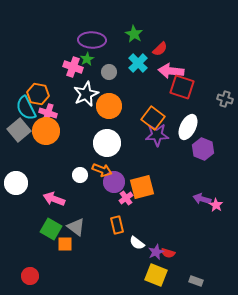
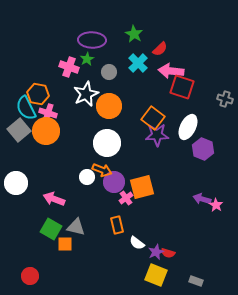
pink cross at (73, 67): moved 4 px left
white circle at (80, 175): moved 7 px right, 2 px down
gray triangle at (76, 227): rotated 24 degrees counterclockwise
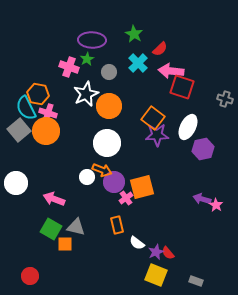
purple hexagon at (203, 149): rotated 25 degrees clockwise
red semicircle at (168, 253): rotated 32 degrees clockwise
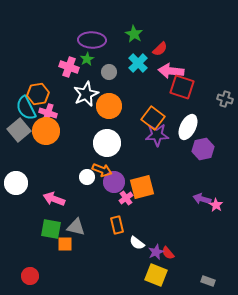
orange hexagon at (38, 94): rotated 20 degrees counterclockwise
green square at (51, 229): rotated 20 degrees counterclockwise
gray rectangle at (196, 281): moved 12 px right
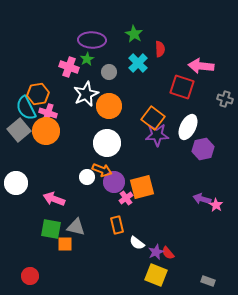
red semicircle at (160, 49): rotated 49 degrees counterclockwise
pink arrow at (171, 71): moved 30 px right, 5 px up
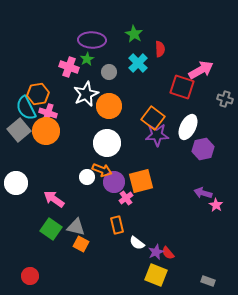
pink arrow at (201, 66): moved 4 px down; rotated 145 degrees clockwise
orange square at (142, 187): moved 1 px left, 6 px up
pink arrow at (54, 199): rotated 15 degrees clockwise
purple arrow at (202, 199): moved 1 px right, 6 px up
green square at (51, 229): rotated 25 degrees clockwise
orange square at (65, 244): moved 16 px right; rotated 28 degrees clockwise
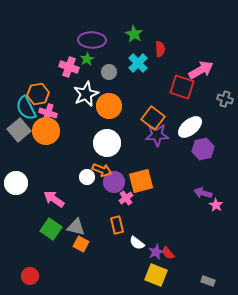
white ellipse at (188, 127): moved 2 px right; rotated 25 degrees clockwise
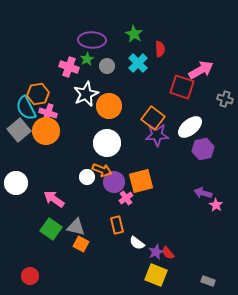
gray circle at (109, 72): moved 2 px left, 6 px up
